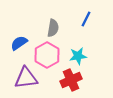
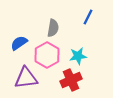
blue line: moved 2 px right, 2 px up
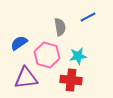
blue line: rotated 35 degrees clockwise
gray semicircle: moved 7 px right, 1 px up; rotated 18 degrees counterclockwise
pink hexagon: rotated 15 degrees counterclockwise
red cross: rotated 30 degrees clockwise
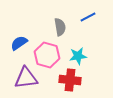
red cross: moved 1 px left
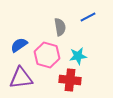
blue semicircle: moved 2 px down
purple triangle: moved 5 px left
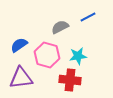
gray semicircle: rotated 108 degrees counterclockwise
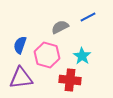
blue semicircle: moved 1 px right; rotated 36 degrees counterclockwise
cyan star: moved 4 px right; rotated 30 degrees counterclockwise
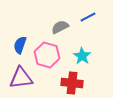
red cross: moved 2 px right, 3 px down
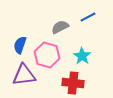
purple triangle: moved 3 px right, 3 px up
red cross: moved 1 px right
